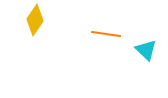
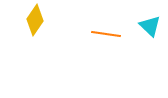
cyan triangle: moved 4 px right, 24 px up
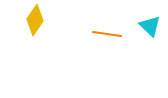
orange line: moved 1 px right
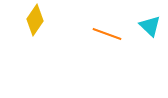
orange line: rotated 12 degrees clockwise
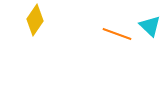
orange line: moved 10 px right
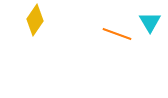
cyan triangle: moved 4 px up; rotated 15 degrees clockwise
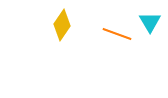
yellow diamond: moved 27 px right, 5 px down
